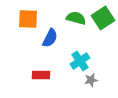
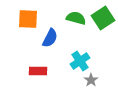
red rectangle: moved 3 px left, 4 px up
gray star: rotated 24 degrees counterclockwise
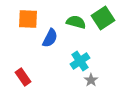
green semicircle: moved 4 px down
red rectangle: moved 15 px left, 6 px down; rotated 54 degrees clockwise
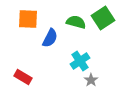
red rectangle: rotated 24 degrees counterclockwise
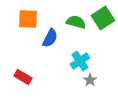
gray star: moved 1 px left
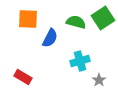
cyan cross: rotated 18 degrees clockwise
gray star: moved 9 px right
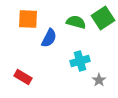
blue semicircle: moved 1 px left
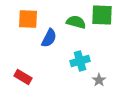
green square: moved 1 px left, 3 px up; rotated 35 degrees clockwise
